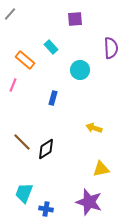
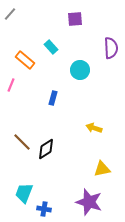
pink line: moved 2 px left
yellow triangle: moved 1 px right
blue cross: moved 2 px left
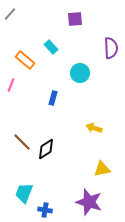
cyan circle: moved 3 px down
blue cross: moved 1 px right, 1 px down
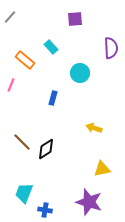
gray line: moved 3 px down
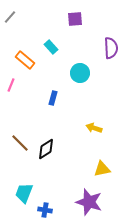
brown line: moved 2 px left, 1 px down
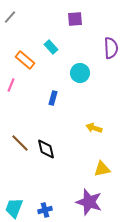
black diamond: rotated 70 degrees counterclockwise
cyan trapezoid: moved 10 px left, 15 px down
blue cross: rotated 24 degrees counterclockwise
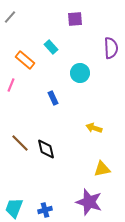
blue rectangle: rotated 40 degrees counterclockwise
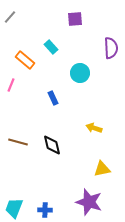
brown line: moved 2 px left, 1 px up; rotated 30 degrees counterclockwise
black diamond: moved 6 px right, 4 px up
blue cross: rotated 16 degrees clockwise
